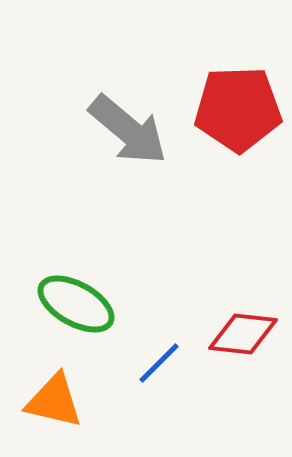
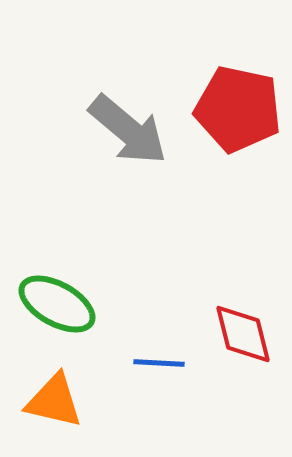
red pentagon: rotated 14 degrees clockwise
green ellipse: moved 19 px left
red diamond: rotated 70 degrees clockwise
blue line: rotated 48 degrees clockwise
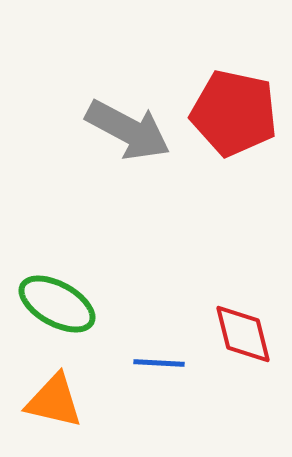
red pentagon: moved 4 px left, 4 px down
gray arrow: rotated 12 degrees counterclockwise
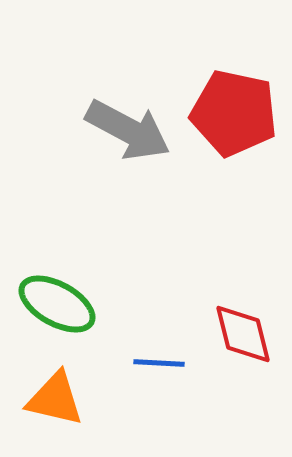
orange triangle: moved 1 px right, 2 px up
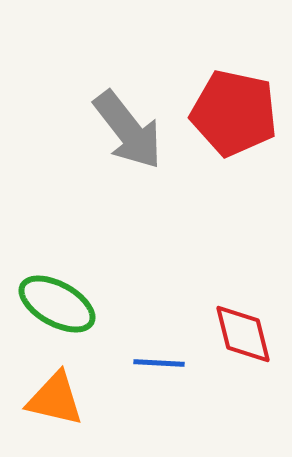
gray arrow: rotated 24 degrees clockwise
